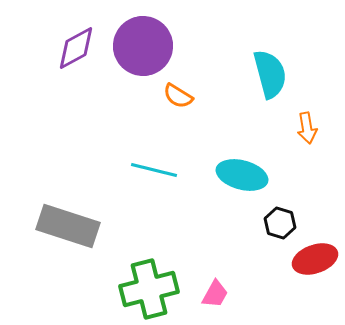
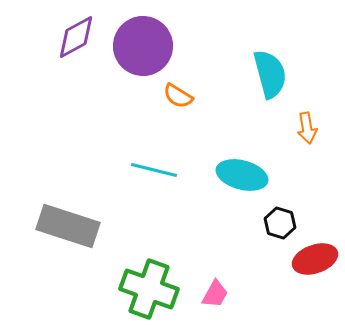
purple diamond: moved 11 px up
green cross: rotated 34 degrees clockwise
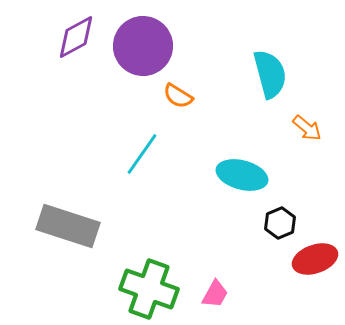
orange arrow: rotated 40 degrees counterclockwise
cyan line: moved 12 px left, 16 px up; rotated 69 degrees counterclockwise
black hexagon: rotated 20 degrees clockwise
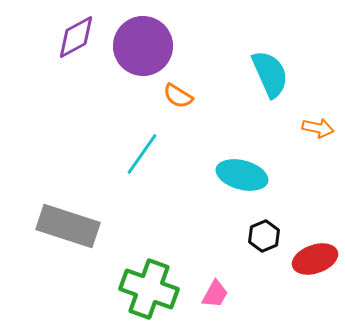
cyan semicircle: rotated 9 degrees counterclockwise
orange arrow: moved 11 px right; rotated 28 degrees counterclockwise
black hexagon: moved 16 px left, 13 px down
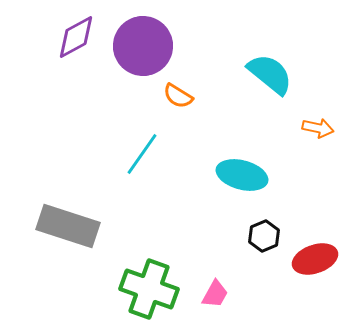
cyan semicircle: rotated 27 degrees counterclockwise
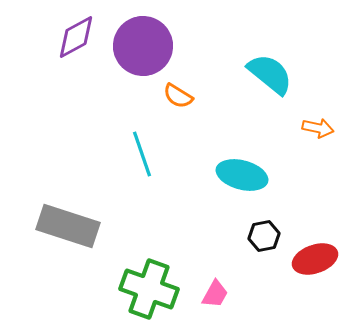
cyan line: rotated 54 degrees counterclockwise
black hexagon: rotated 12 degrees clockwise
